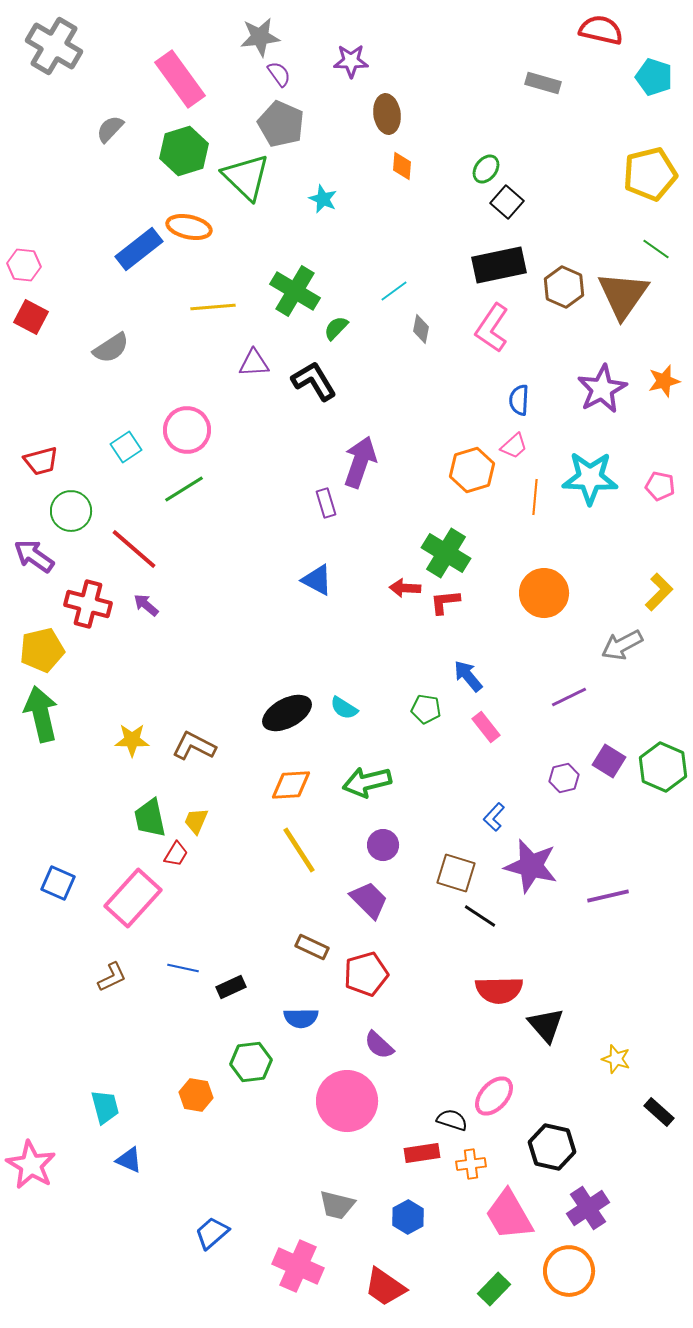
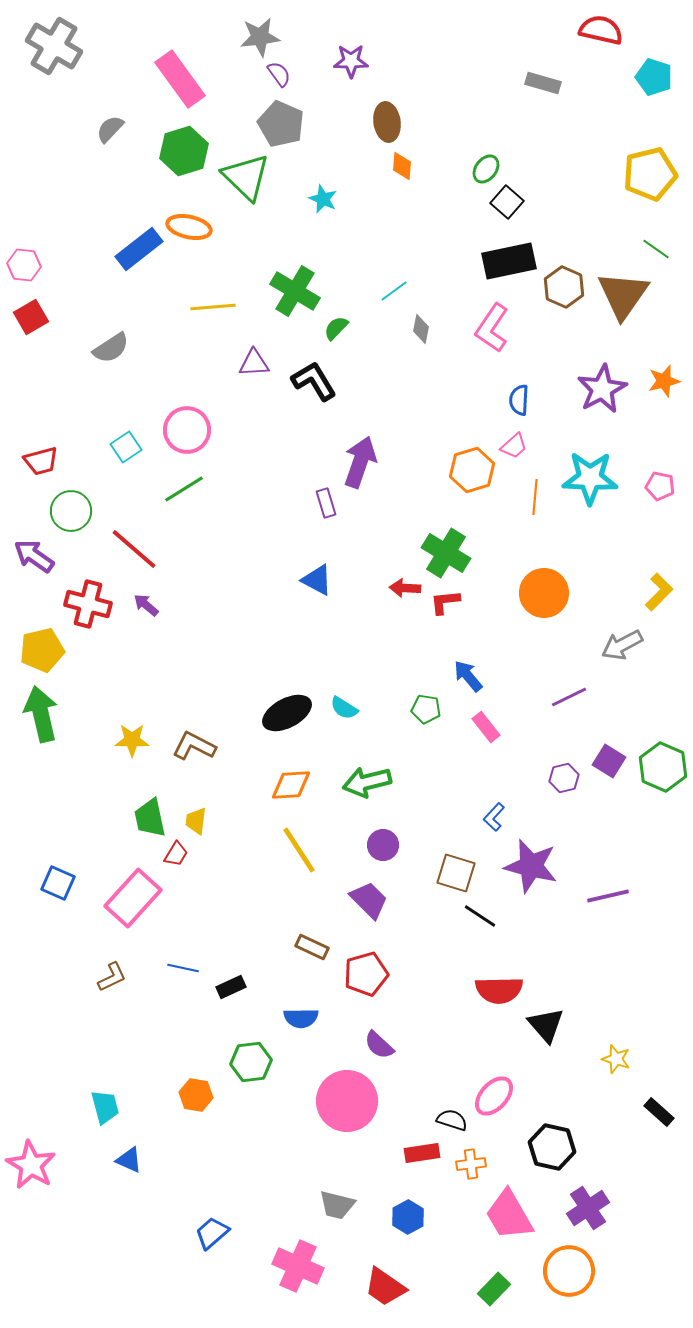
brown ellipse at (387, 114): moved 8 px down
black rectangle at (499, 265): moved 10 px right, 4 px up
red square at (31, 317): rotated 32 degrees clockwise
yellow trapezoid at (196, 821): rotated 16 degrees counterclockwise
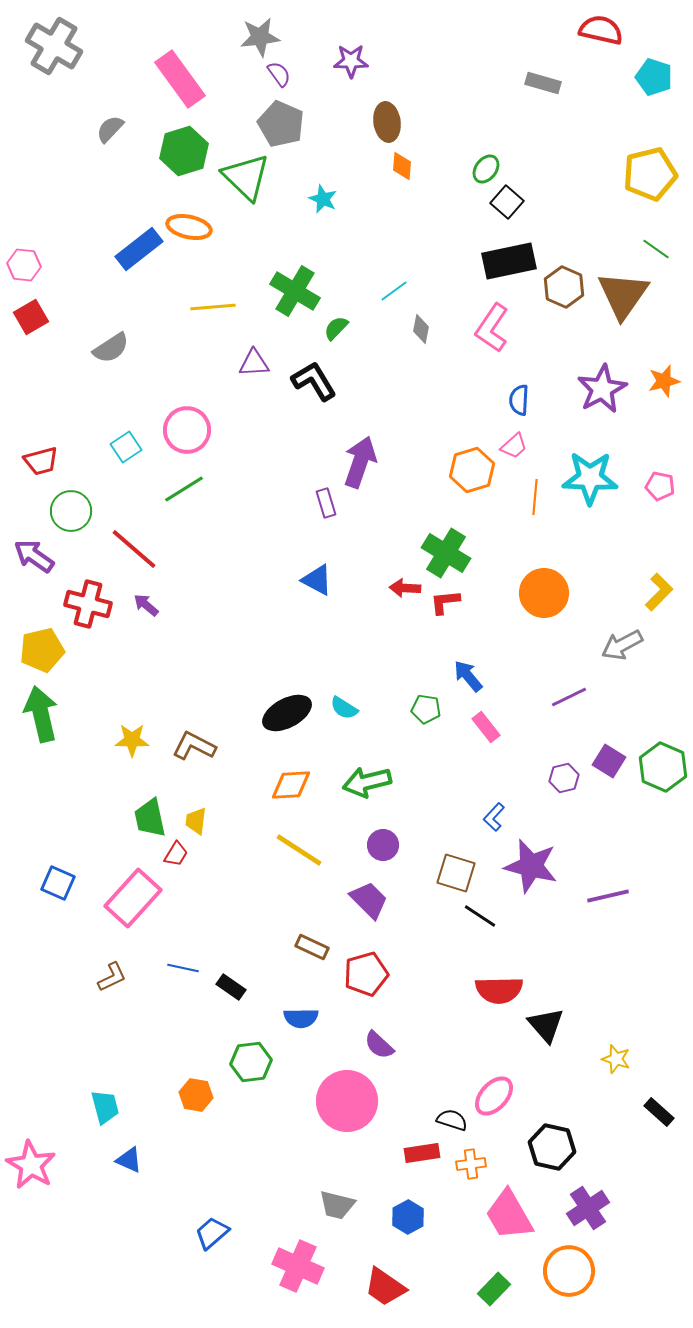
yellow line at (299, 850): rotated 24 degrees counterclockwise
black rectangle at (231, 987): rotated 60 degrees clockwise
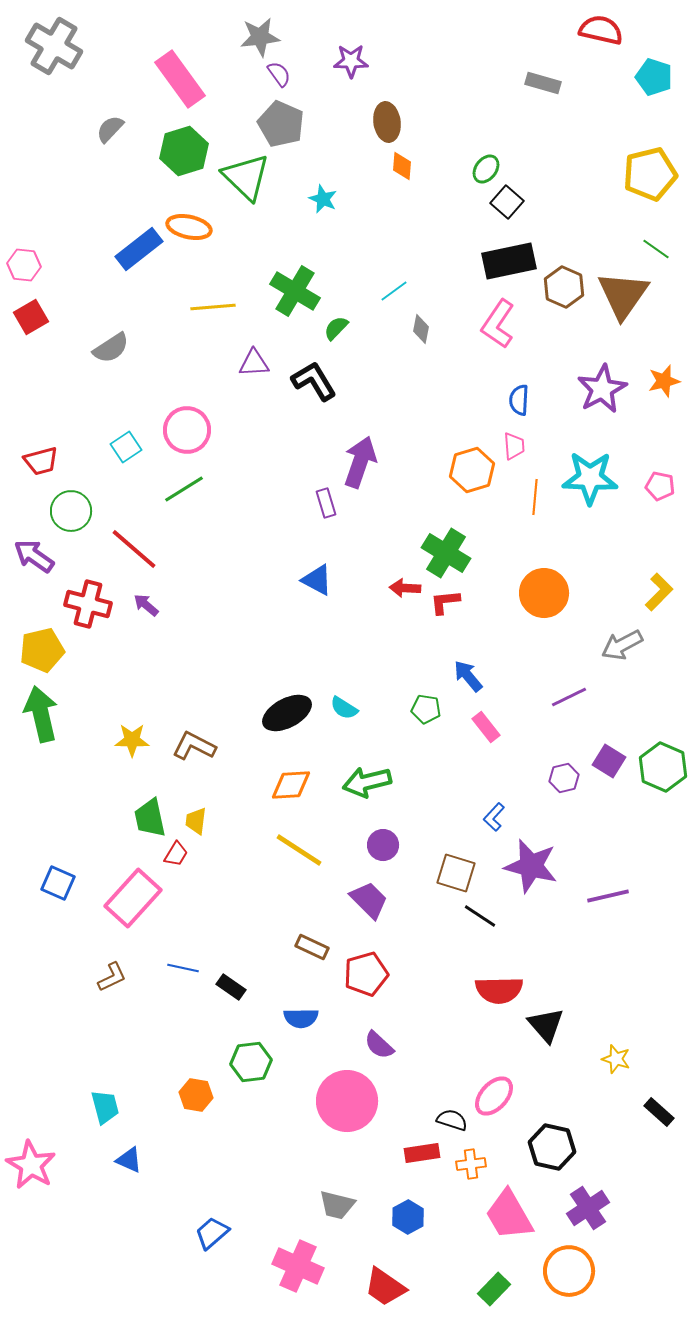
pink L-shape at (492, 328): moved 6 px right, 4 px up
pink trapezoid at (514, 446): rotated 52 degrees counterclockwise
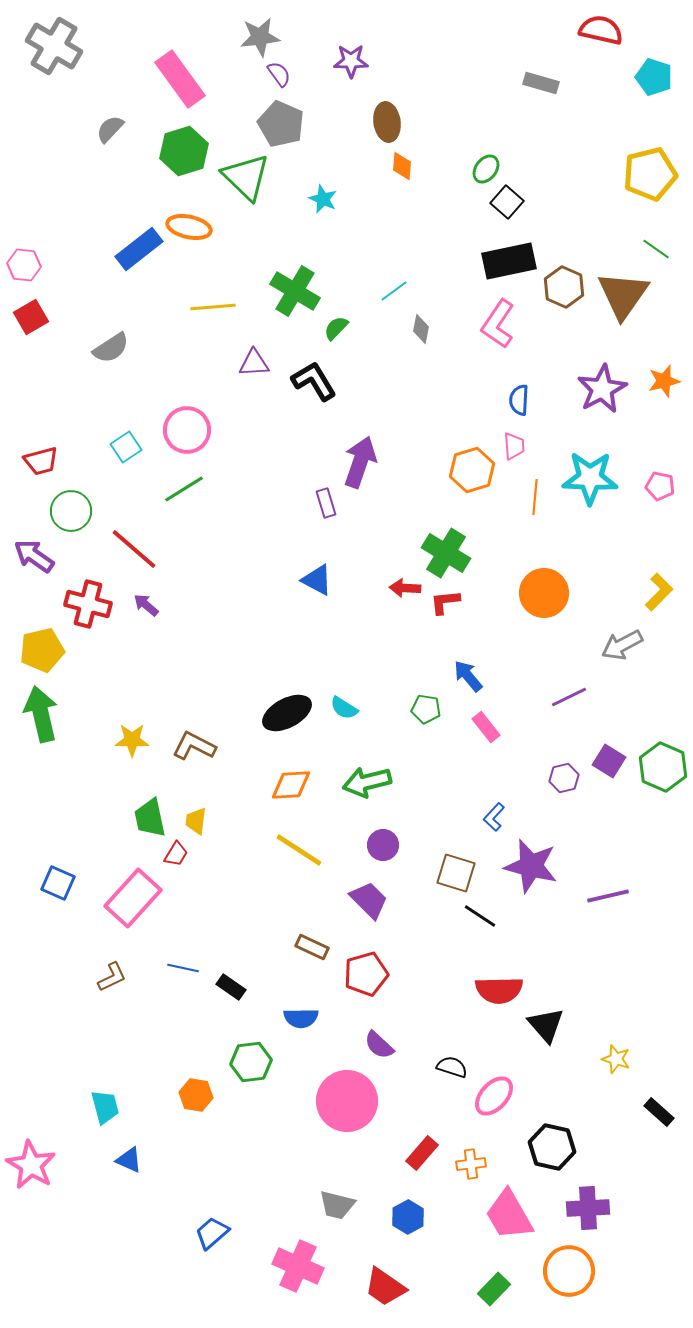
gray rectangle at (543, 83): moved 2 px left
black semicircle at (452, 1120): moved 53 px up
red rectangle at (422, 1153): rotated 40 degrees counterclockwise
purple cross at (588, 1208): rotated 30 degrees clockwise
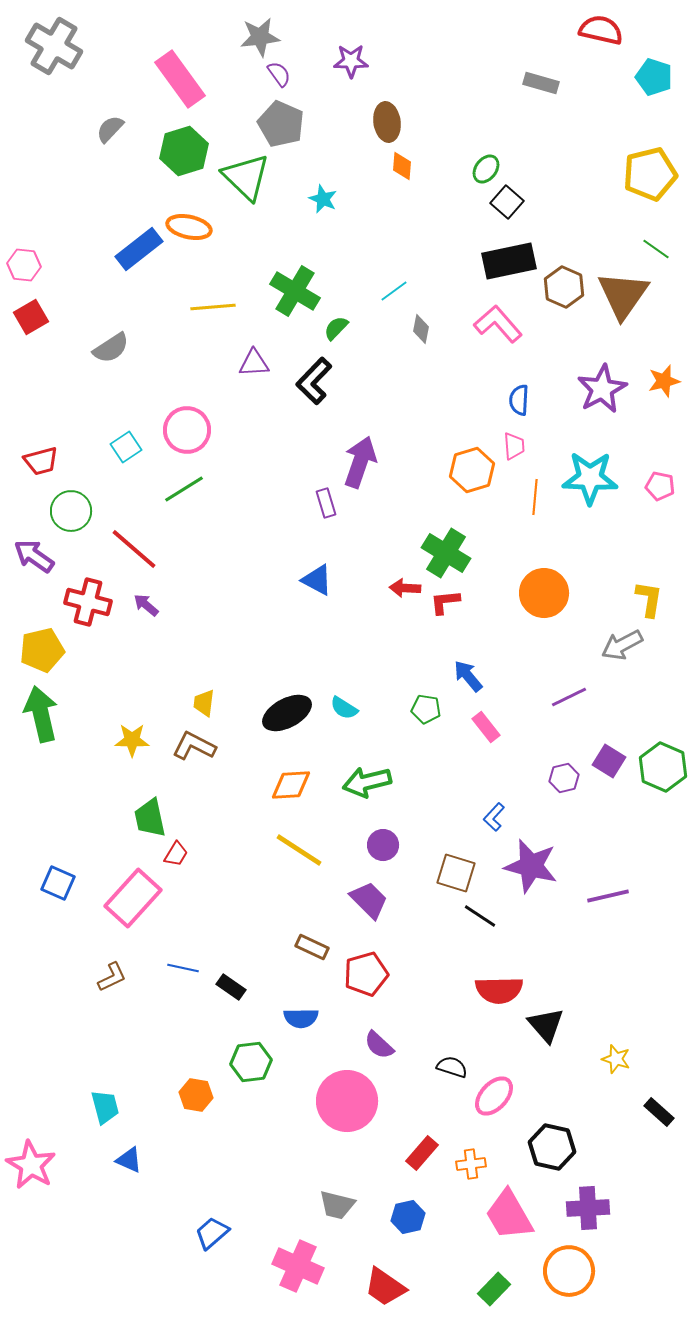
pink L-shape at (498, 324): rotated 105 degrees clockwise
black L-shape at (314, 381): rotated 105 degrees counterclockwise
yellow L-shape at (659, 592): moved 10 px left, 7 px down; rotated 36 degrees counterclockwise
red cross at (88, 604): moved 2 px up
yellow trapezoid at (196, 821): moved 8 px right, 118 px up
blue hexagon at (408, 1217): rotated 16 degrees clockwise
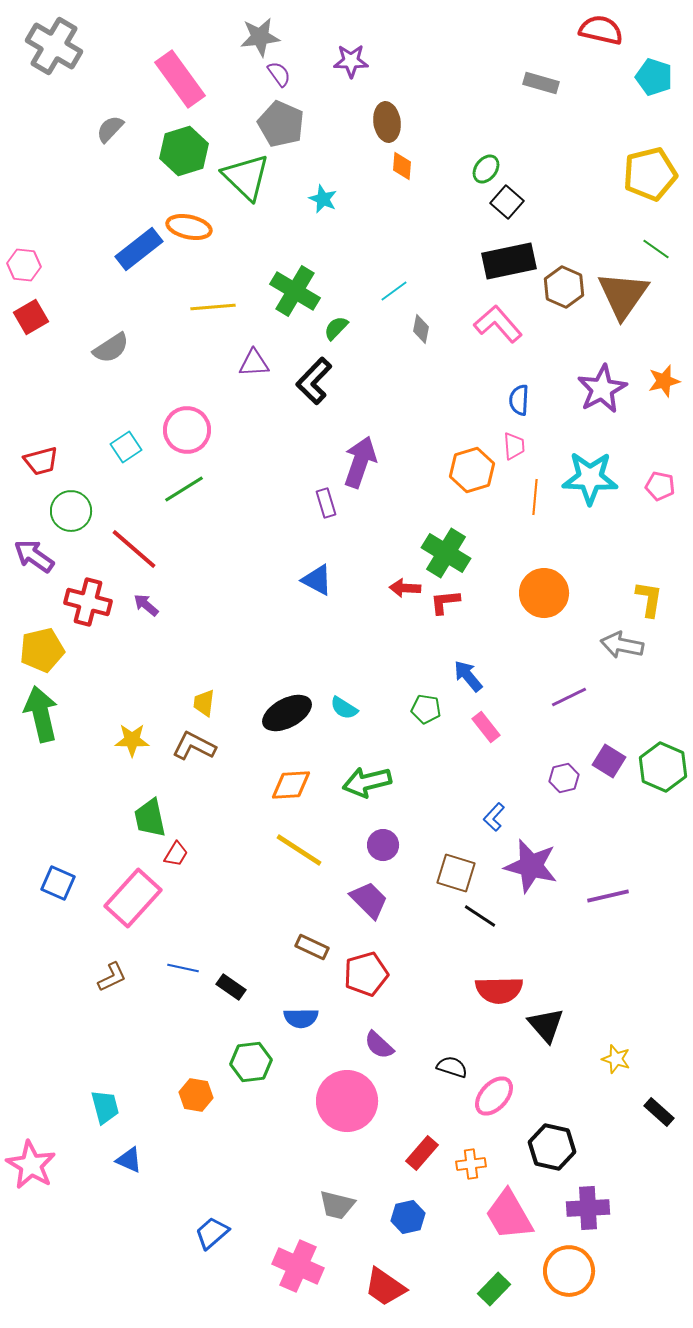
gray arrow at (622, 645): rotated 39 degrees clockwise
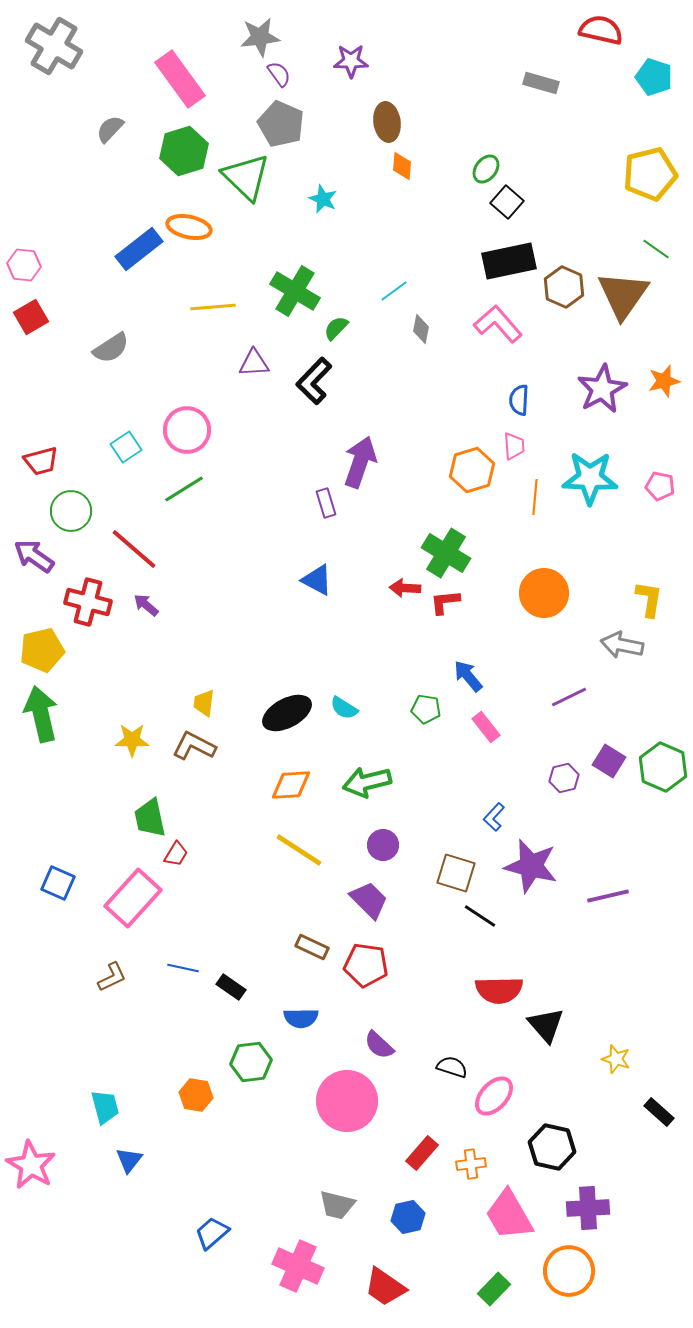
red pentagon at (366, 974): moved 9 px up; rotated 24 degrees clockwise
blue triangle at (129, 1160): rotated 44 degrees clockwise
